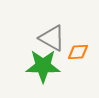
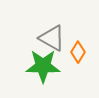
orange diamond: rotated 55 degrees counterclockwise
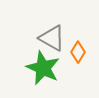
green star: moved 2 px down; rotated 24 degrees clockwise
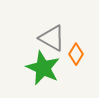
orange diamond: moved 2 px left, 2 px down
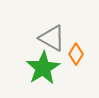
green star: rotated 16 degrees clockwise
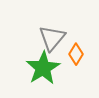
gray triangle: rotated 40 degrees clockwise
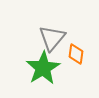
orange diamond: rotated 25 degrees counterclockwise
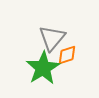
orange diamond: moved 9 px left, 1 px down; rotated 65 degrees clockwise
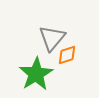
green star: moved 7 px left, 6 px down
